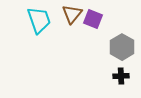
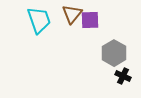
purple square: moved 3 px left, 1 px down; rotated 24 degrees counterclockwise
gray hexagon: moved 8 px left, 6 px down
black cross: moved 2 px right; rotated 28 degrees clockwise
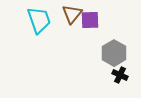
black cross: moved 3 px left, 1 px up
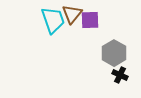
cyan trapezoid: moved 14 px right
